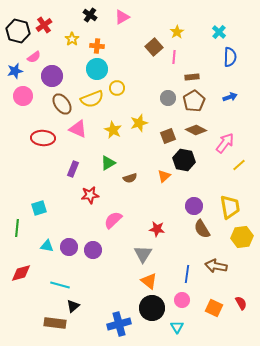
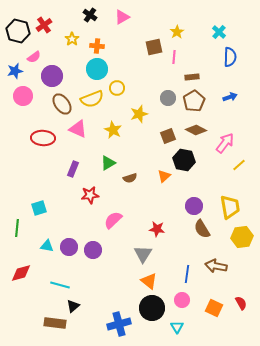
brown square at (154, 47): rotated 30 degrees clockwise
yellow star at (139, 123): moved 9 px up
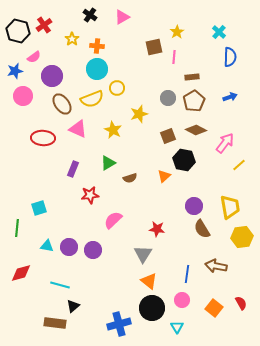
orange square at (214, 308): rotated 12 degrees clockwise
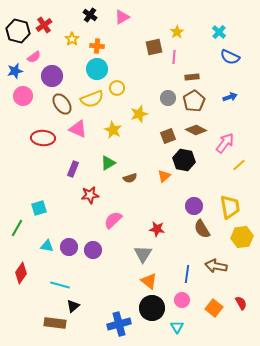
blue semicircle at (230, 57): rotated 114 degrees clockwise
green line at (17, 228): rotated 24 degrees clockwise
red diamond at (21, 273): rotated 40 degrees counterclockwise
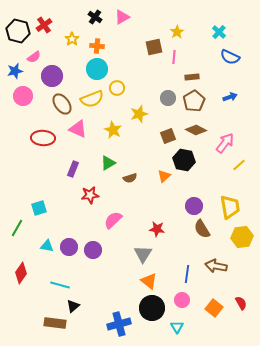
black cross at (90, 15): moved 5 px right, 2 px down
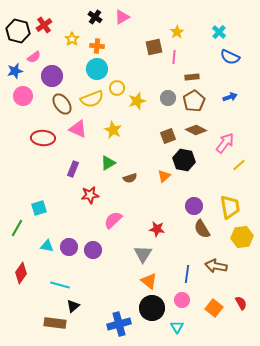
yellow star at (139, 114): moved 2 px left, 13 px up
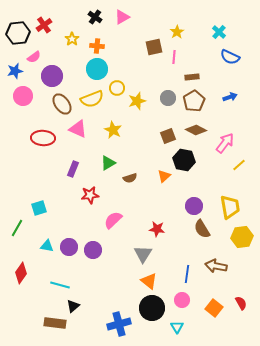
black hexagon at (18, 31): moved 2 px down; rotated 20 degrees counterclockwise
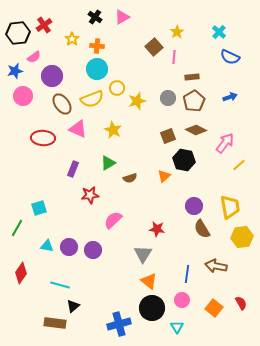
brown square at (154, 47): rotated 30 degrees counterclockwise
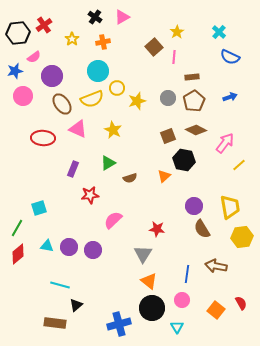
orange cross at (97, 46): moved 6 px right, 4 px up; rotated 16 degrees counterclockwise
cyan circle at (97, 69): moved 1 px right, 2 px down
red diamond at (21, 273): moved 3 px left, 19 px up; rotated 15 degrees clockwise
black triangle at (73, 306): moved 3 px right, 1 px up
orange square at (214, 308): moved 2 px right, 2 px down
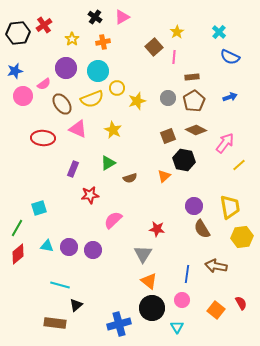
pink semicircle at (34, 57): moved 10 px right, 27 px down
purple circle at (52, 76): moved 14 px right, 8 px up
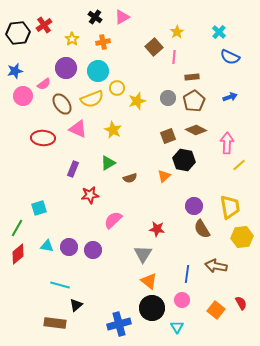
pink arrow at (225, 143): moved 2 px right; rotated 35 degrees counterclockwise
